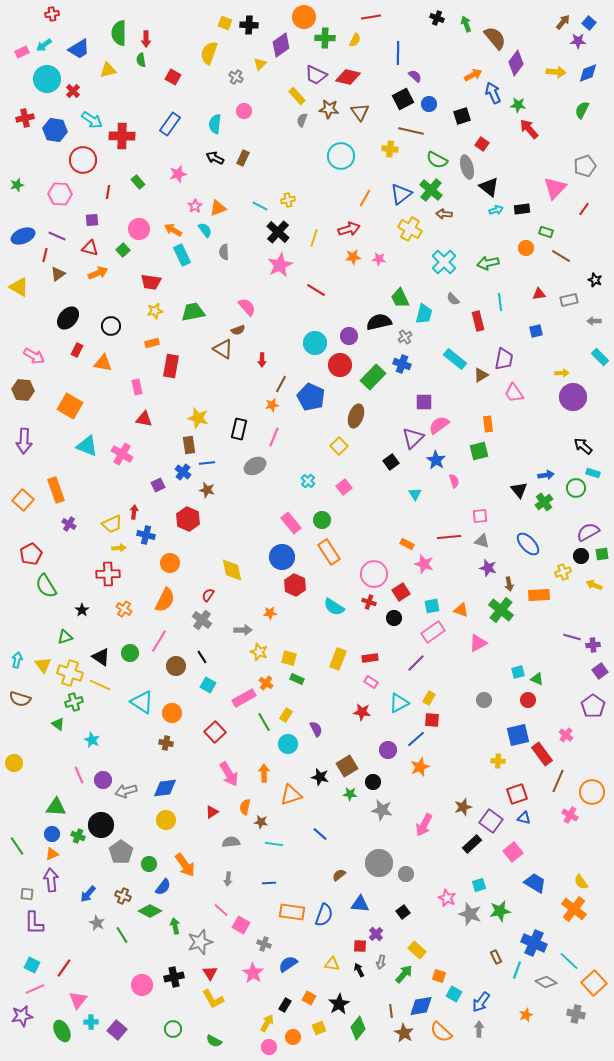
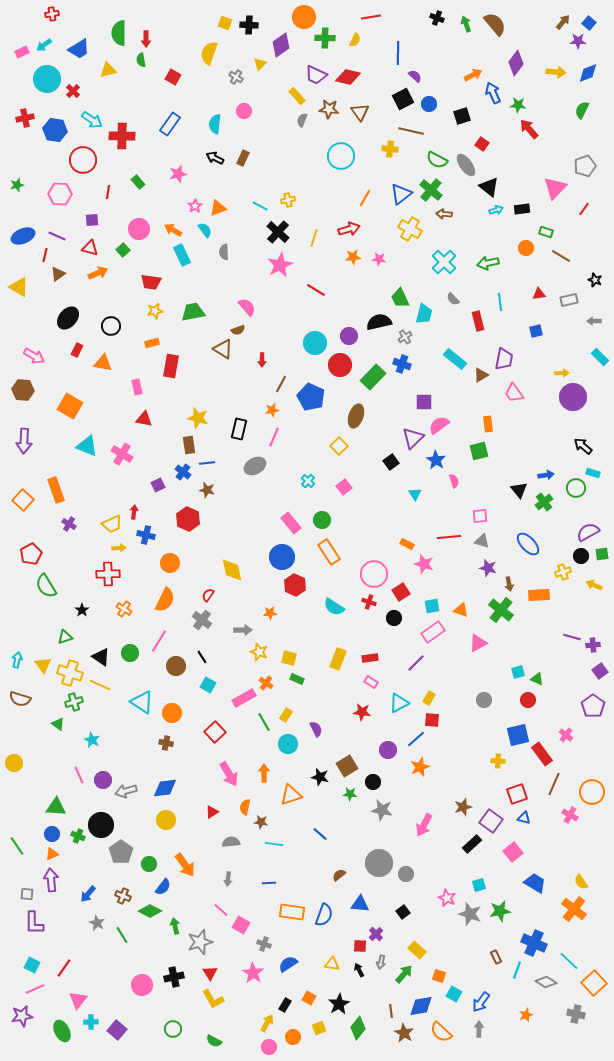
brown semicircle at (495, 38): moved 14 px up
gray ellipse at (467, 167): moved 1 px left, 2 px up; rotated 20 degrees counterclockwise
orange star at (272, 405): moved 5 px down
brown line at (558, 781): moved 4 px left, 3 px down
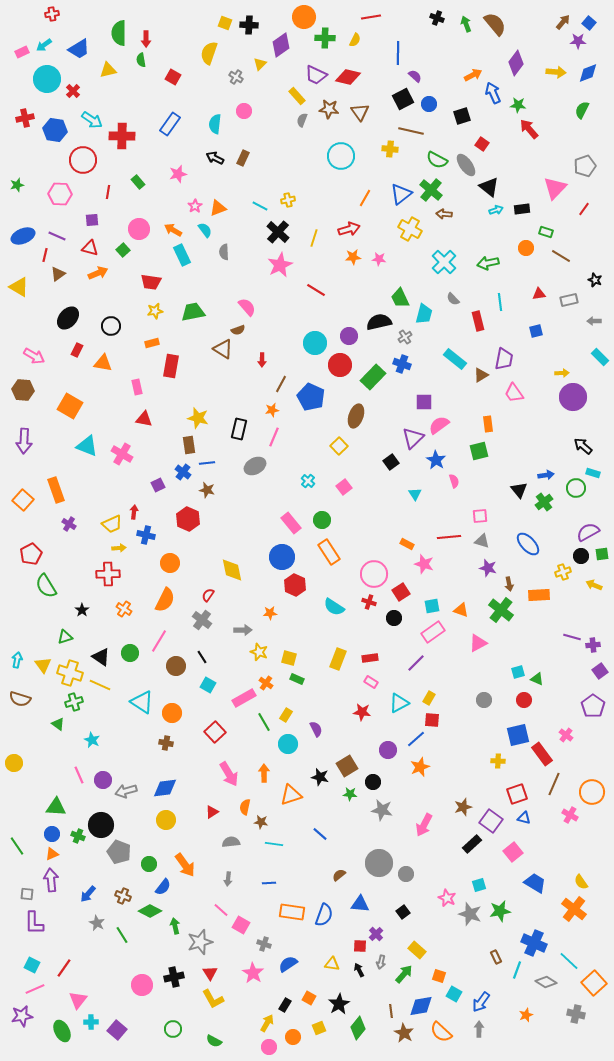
red circle at (528, 700): moved 4 px left
gray pentagon at (121, 852): moved 2 px left; rotated 15 degrees counterclockwise
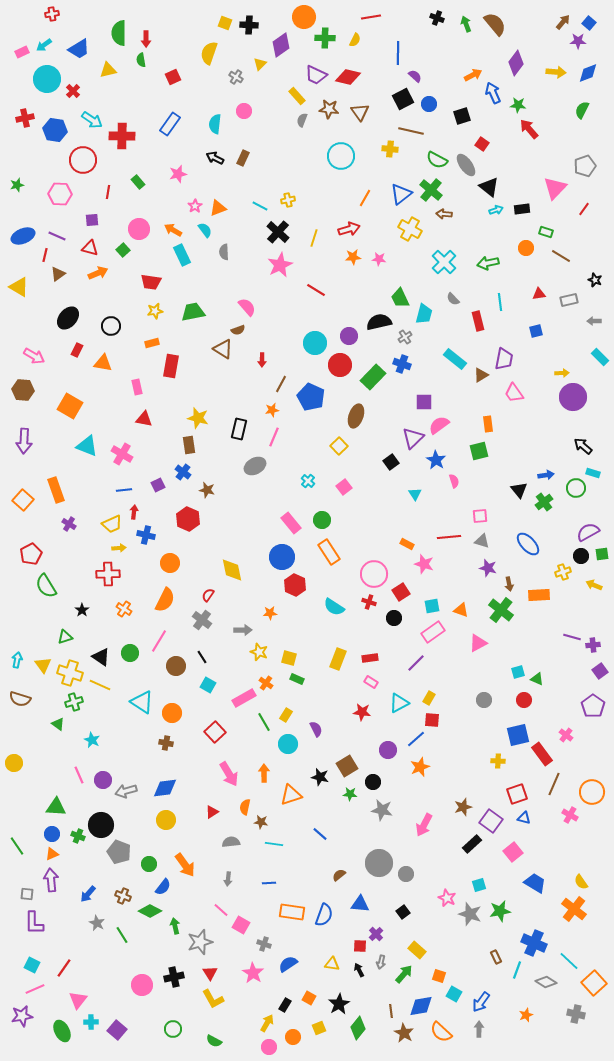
red square at (173, 77): rotated 35 degrees clockwise
blue line at (207, 463): moved 83 px left, 27 px down
